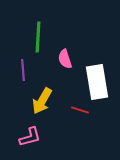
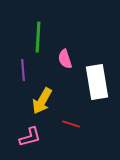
red line: moved 9 px left, 14 px down
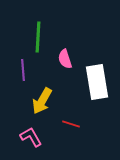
pink L-shape: moved 1 px right; rotated 105 degrees counterclockwise
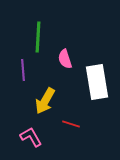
yellow arrow: moved 3 px right
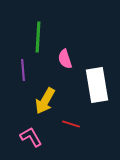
white rectangle: moved 3 px down
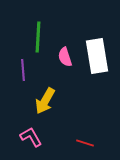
pink semicircle: moved 2 px up
white rectangle: moved 29 px up
red line: moved 14 px right, 19 px down
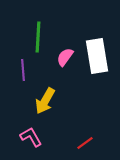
pink semicircle: rotated 54 degrees clockwise
red line: rotated 54 degrees counterclockwise
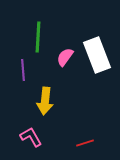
white rectangle: moved 1 px up; rotated 12 degrees counterclockwise
yellow arrow: rotated 24 degrees counterclockwise
red line: rotated 18 degrees clockwise
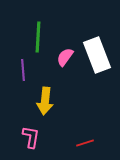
pink L-shape: rotated 40 degrees clockwise
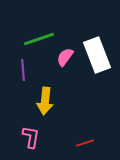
green line: moved 1 px right, 2 px down; rotated 68 degrees clockwise
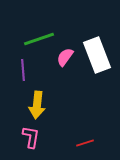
yellow arrow: moved 8 px left, 4 px down
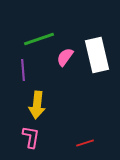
white rectangle: rotated 8 degrees clockwise
